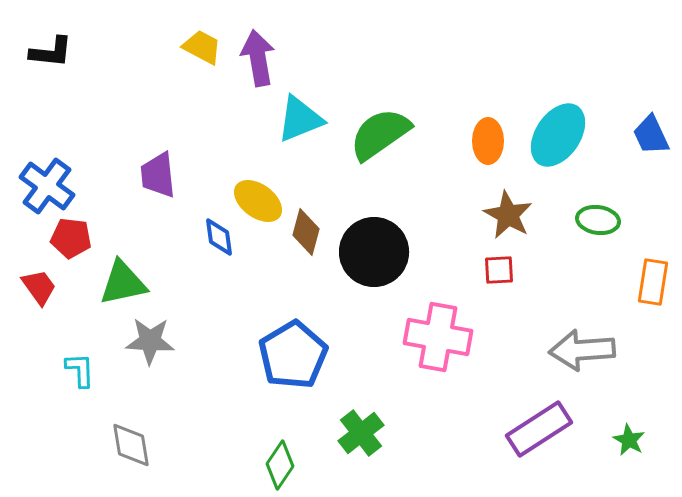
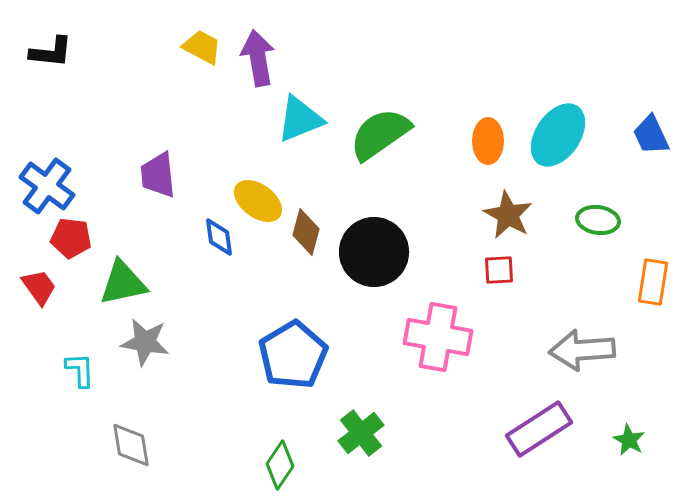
gray star: moved 5 px left, 1 px down; rotated 6 degrees clockwise
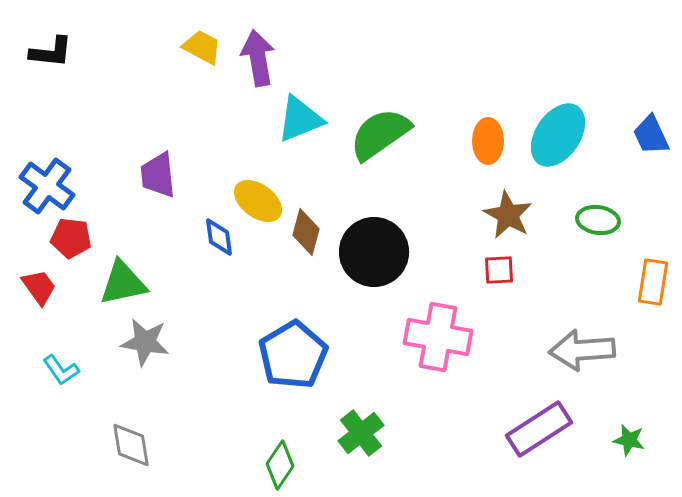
cyan L-shape: moved 19 px left; rotated 147 degrees clockwise
green star: rotated 16 degrees counterclockwise
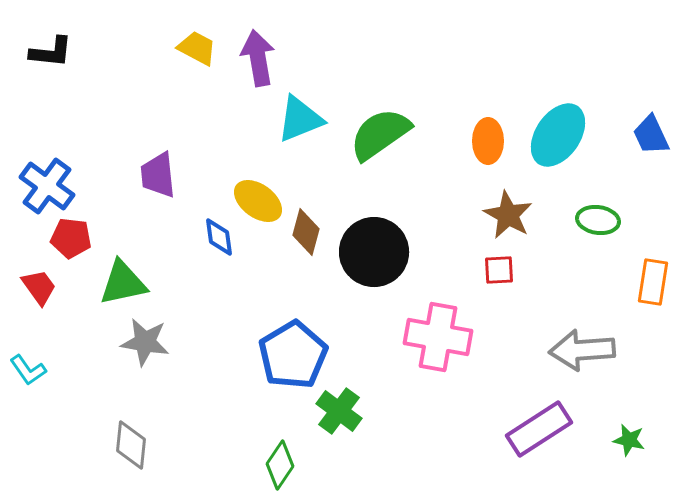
yellow trapezoid: moved 5 px left, 1 px down
cyan L-shape: moved 33 px left
green cross: moved 22 px left, 22 px up; rotated 15 degrees counterclockwise
gray diamond: rotated 15 degrees clockwise
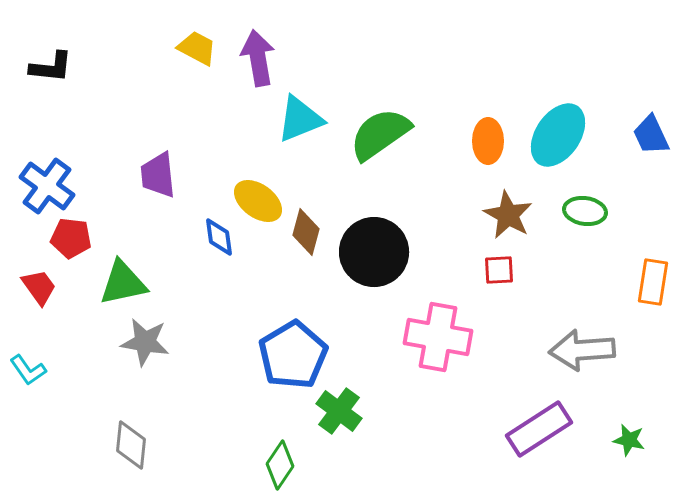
black L-shape: moved 15 px down
green ellipse: moved 13 px left, 9 px up
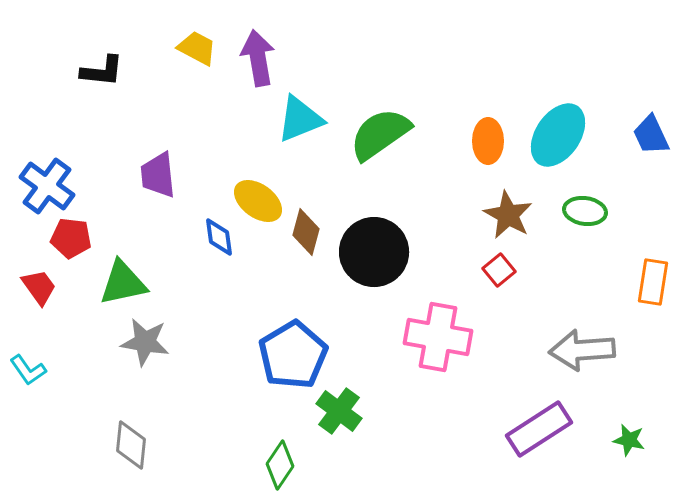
black L-shape: moved 51 px right, 4 px down
red square: rotated 36 degrees counterclockwise
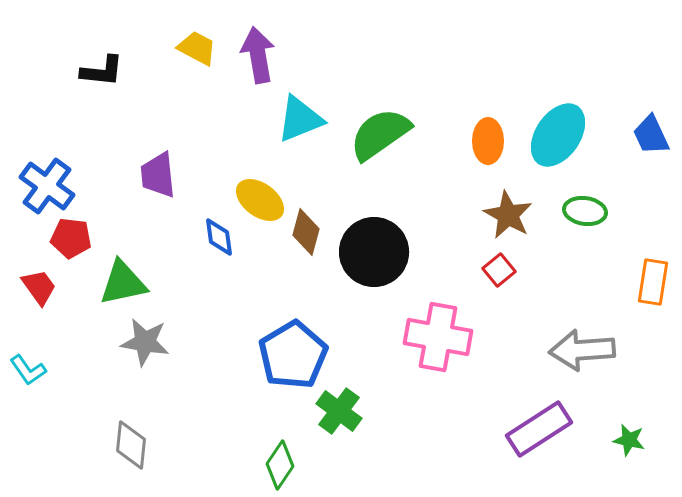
purple arrow: moved 3 px up
yellow ellipse: moved 2 px right, 1 px up
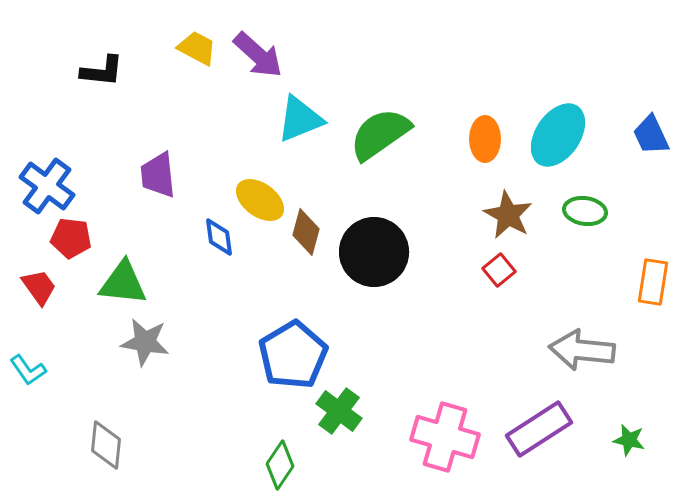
purple arrow: rotated 142 degrees clockwise
orange ellipse: moved 3 px left, 2 px up
green triangle: rotated 18 degrees clockwise
pink cross: moved 7 px right, 100 px down; rotated 6 degrees clockwise
gray arrow: rotated 10 degrees clockwise
gray diamond: moved 25 px left
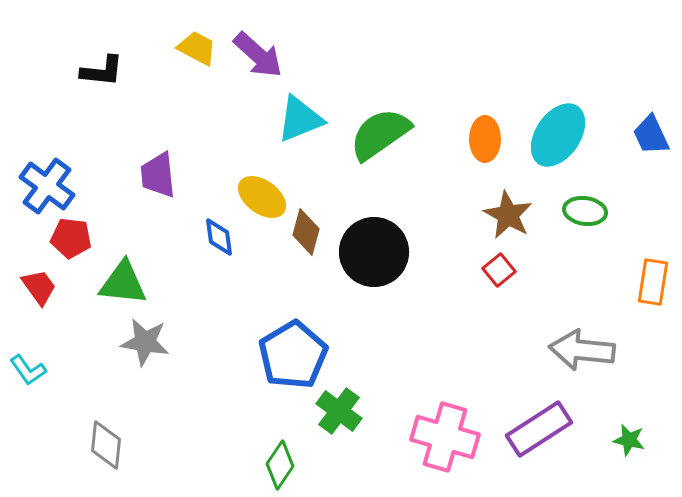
yellow ellipse: moved 2 px right, 3 px up
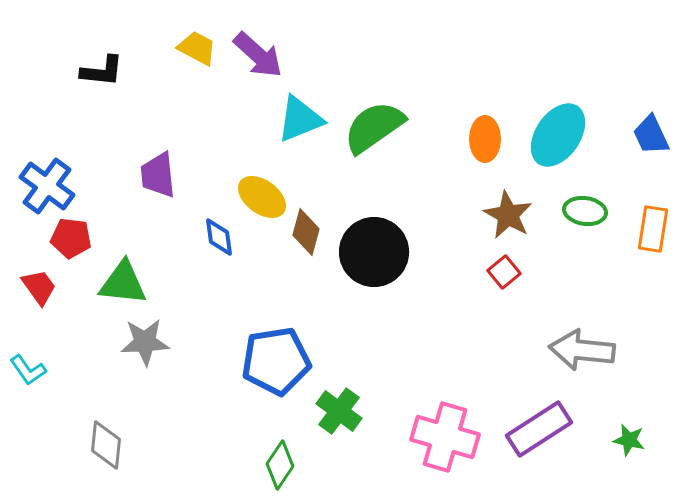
green semicircle: moved 6 px left, 7 px up
red square: moved 5 px right, 2 px down
orange rectangle: moved 53 px up
gray star: rotated 12 degrees counterclockwise
blue pentagon: moved 17 px left, 6 px down; rotated 22 degrees clockwise
